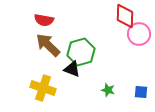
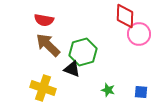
green hexagon: moved 2 px right
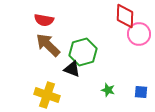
yellow cross: moved 4 px right, 7 px down
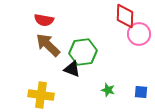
green hexagon: rotated 8 degrees clockwise
yellow cross: moved 6 px left; rotated 10 degrees counterclockwise
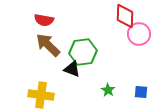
green star: rotated 16 degrees clockwise
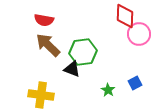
blue square: moved 6 px left, 9 px up; rotated 32 degrees counterclockwise
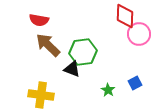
red semicircle: moved 5 px left
